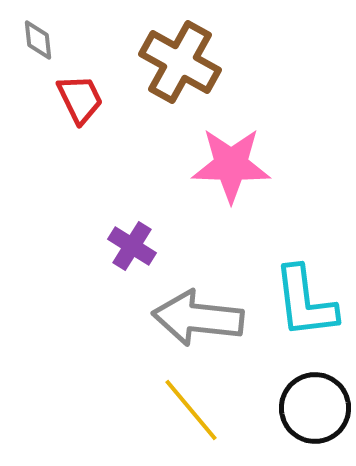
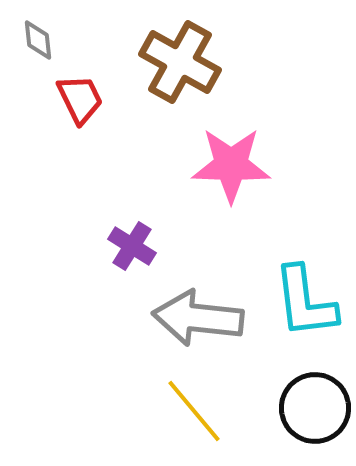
yellow line: moved 3 px right, 1 px down
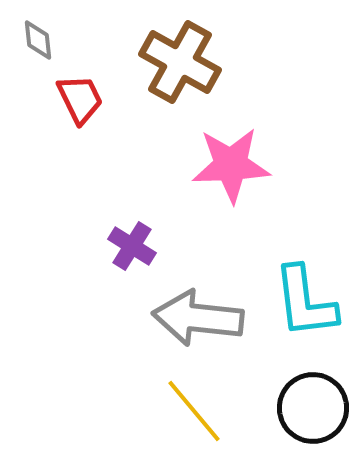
pink star: rotated 4 degrees counterclockwise
black circle: moved 2 px left
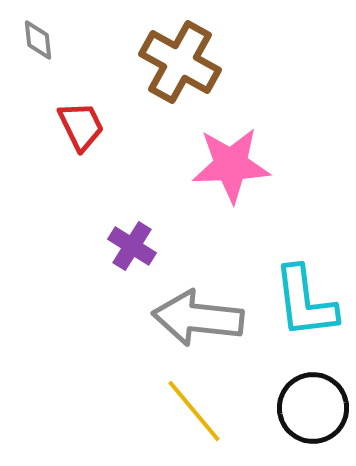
red trapezoid: moved 1 px right, 27 px down
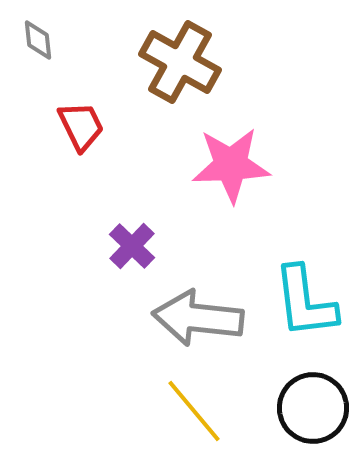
purple cross: rotated 12 degrees clockwise
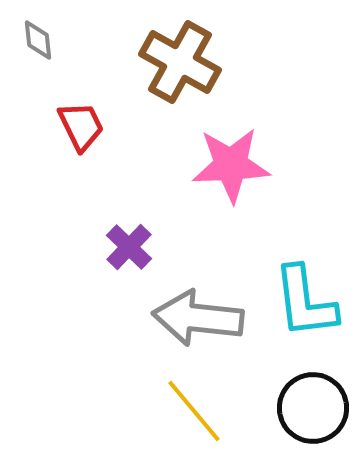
purple cross: moved 3 px left, 1 px down
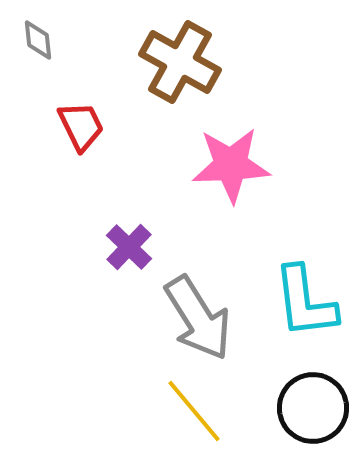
gray arrow: rotated 128 degrees counterclockwise
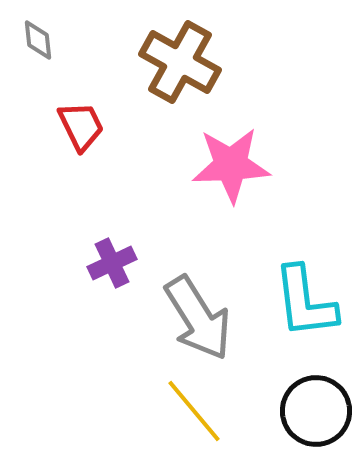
purple cross: moved 17 px left, 16 px down; rotated 21 degrees clockwise
black circle: moved 3 px right, 3 px down
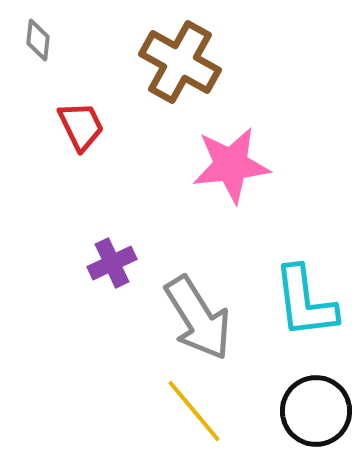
gray diamond: rotated 12 degrees clockwise
pink star: rotated 4 degrees counterclockwise
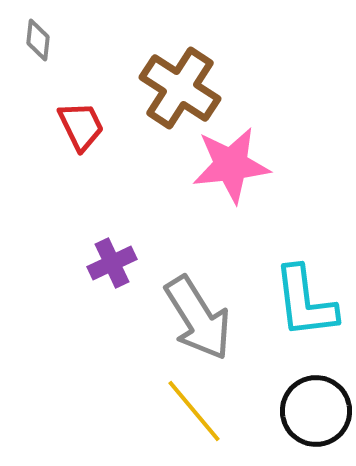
brown cross: moved 26 px down; rotated 4 degrees clockwise
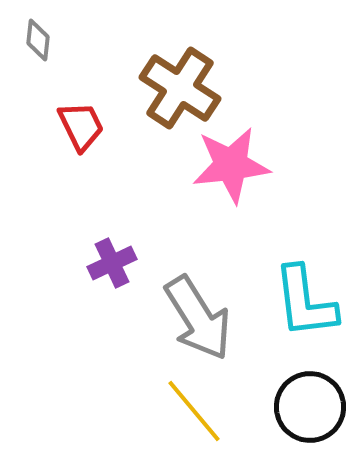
black circle: moved 6 px left, 4 px up
